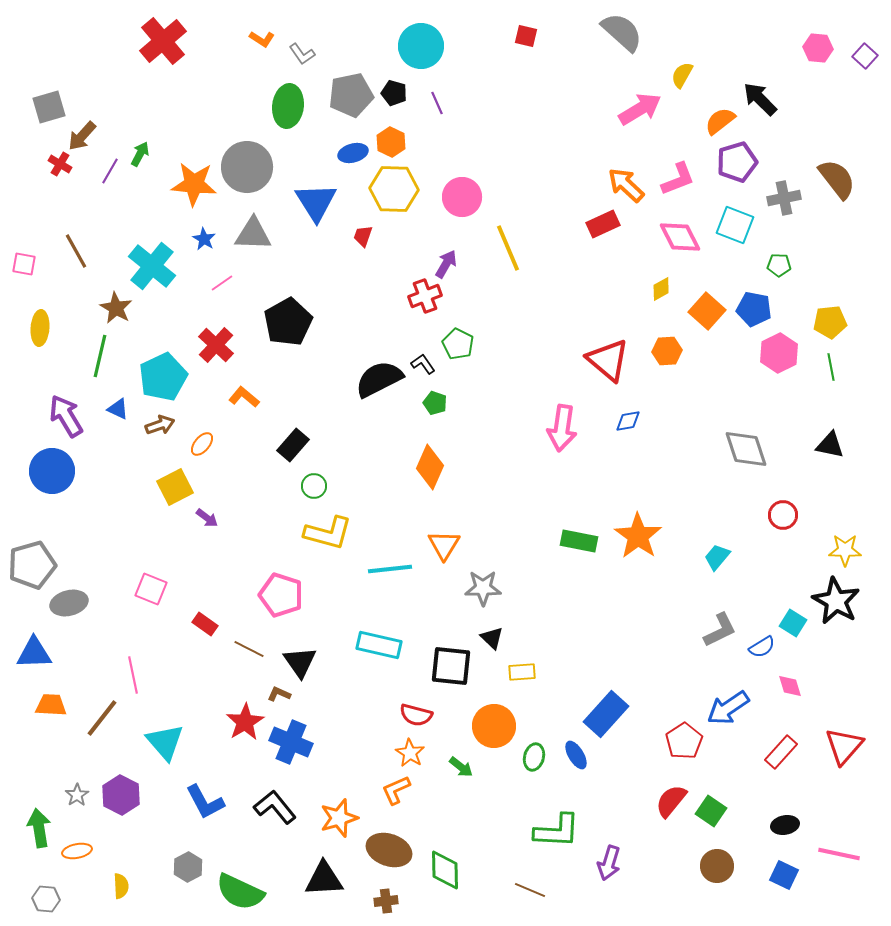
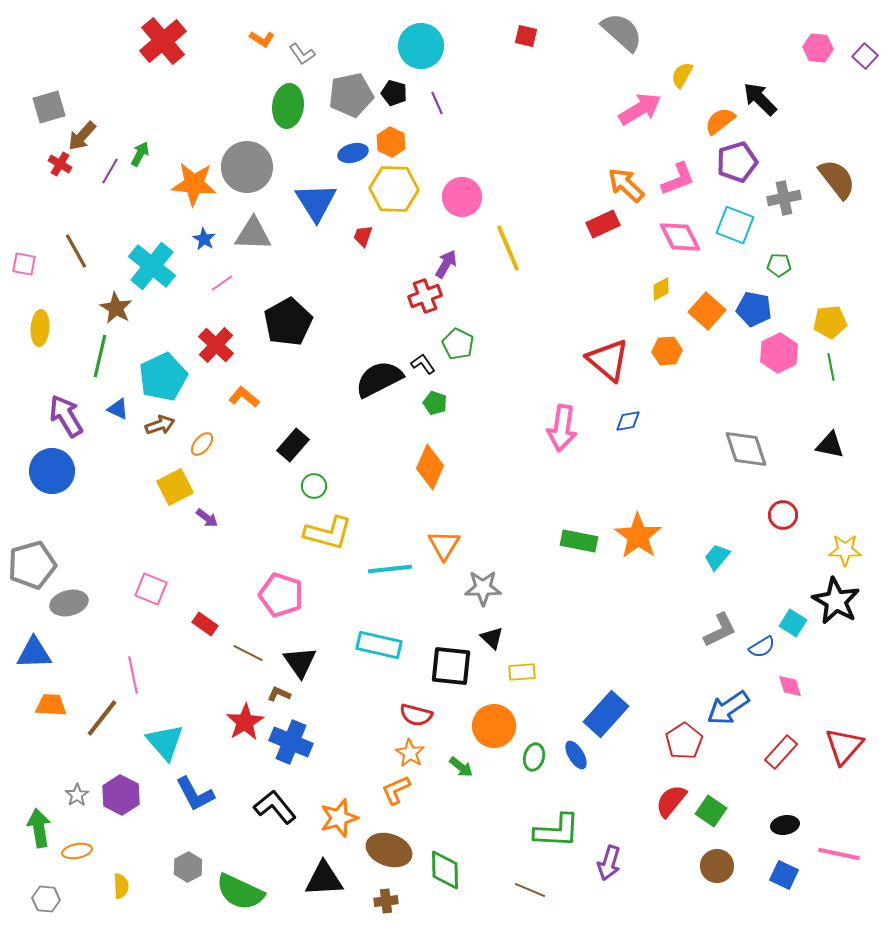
brown line at (249, 649): moved 1 px left, 4 px down
blue L-shape at (205, 802): moved 10 px left, 8 px up
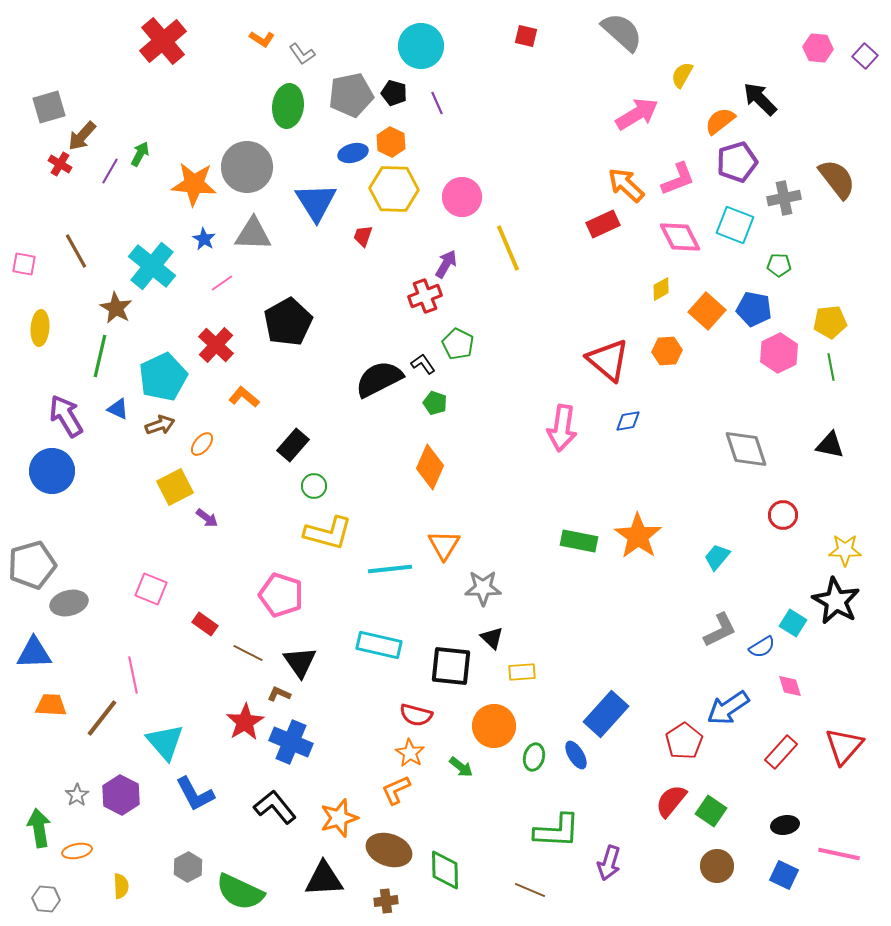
pink arrow at (640, 109): moved 3 px left, 5 px down
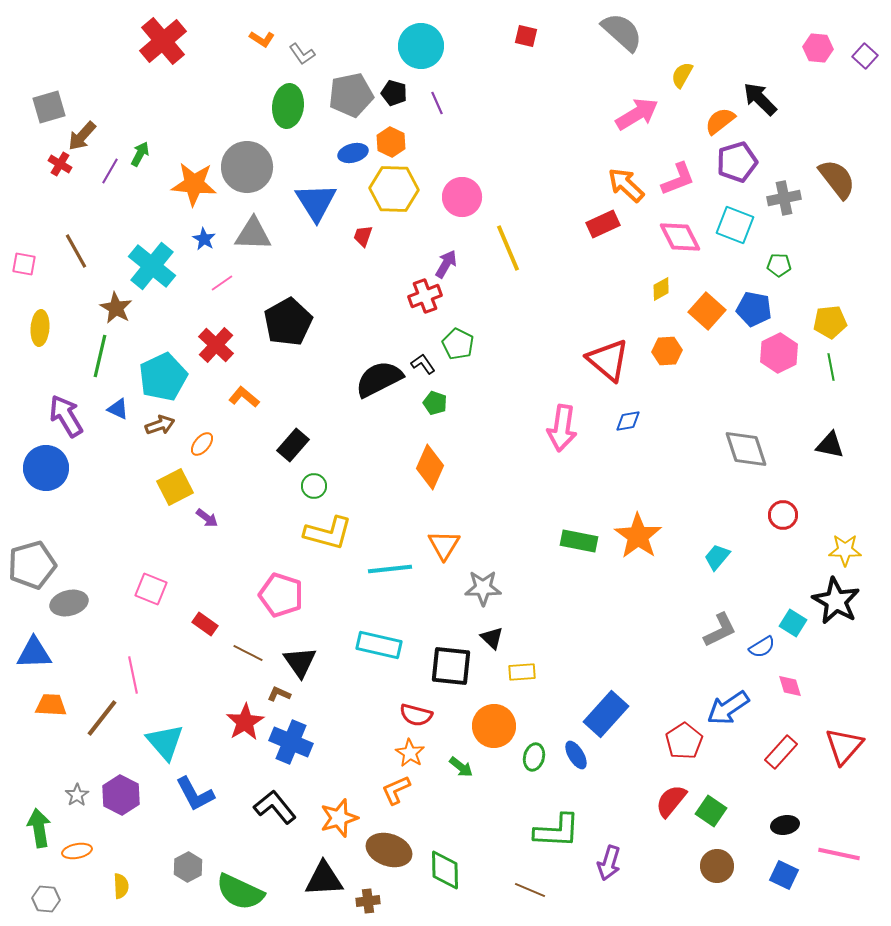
blue circle at (52, 471): moved 6 px left, 3 px up
brown cross at (386, 901): moved 18 px left
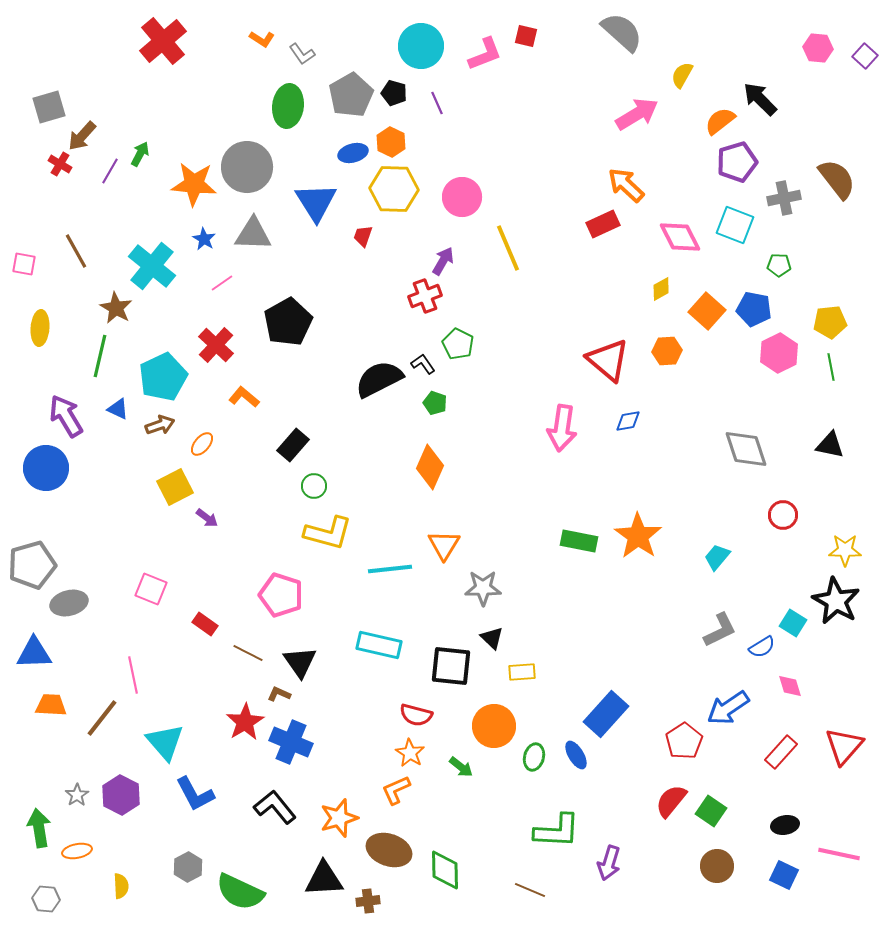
gray pentagon at (351, 95): rotated 18 degrees counterclockwise
pink L-shape at (678, 179): moved 193 px left, 125 px up
purple arrow at (446, 264): moved 3 px left, 3 px up
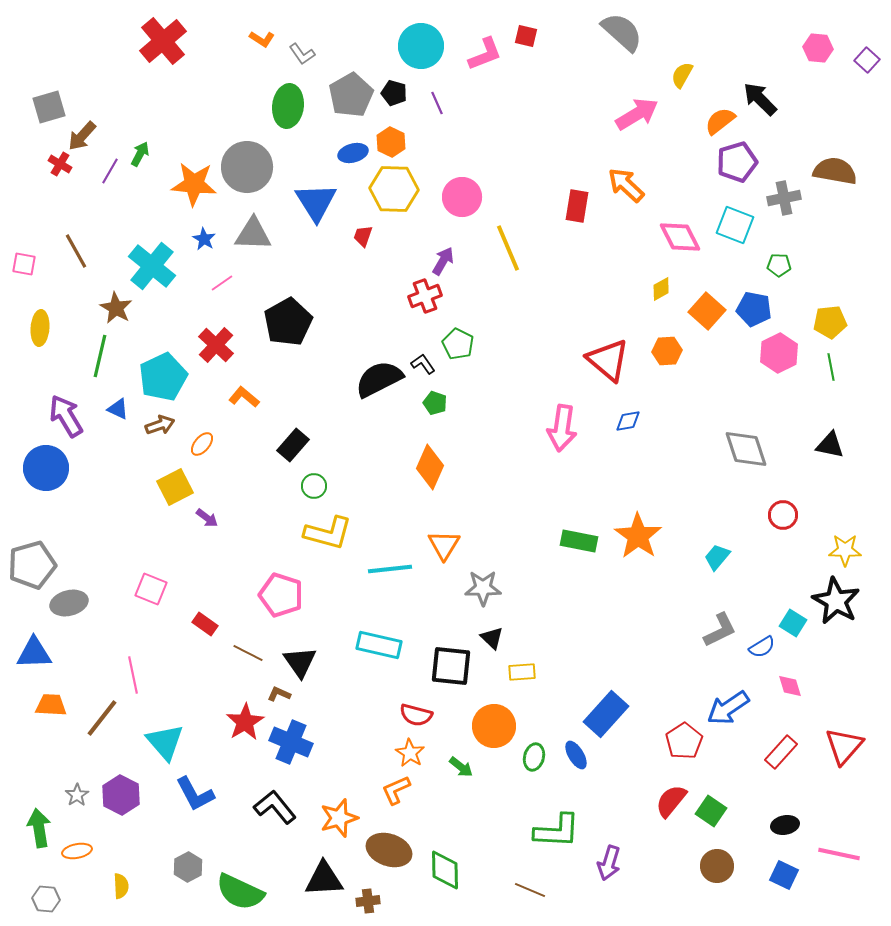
purple square at (865, 56): moved 2 px right, 4 px down
brown semicircle at (837, 179): moved 2 px left, 8 px up; rotated 42 degrees counterclockwise
red rectangle at (603, 224): moved 26 px left, 18 px up; rotated 56 degrees counterclockwise
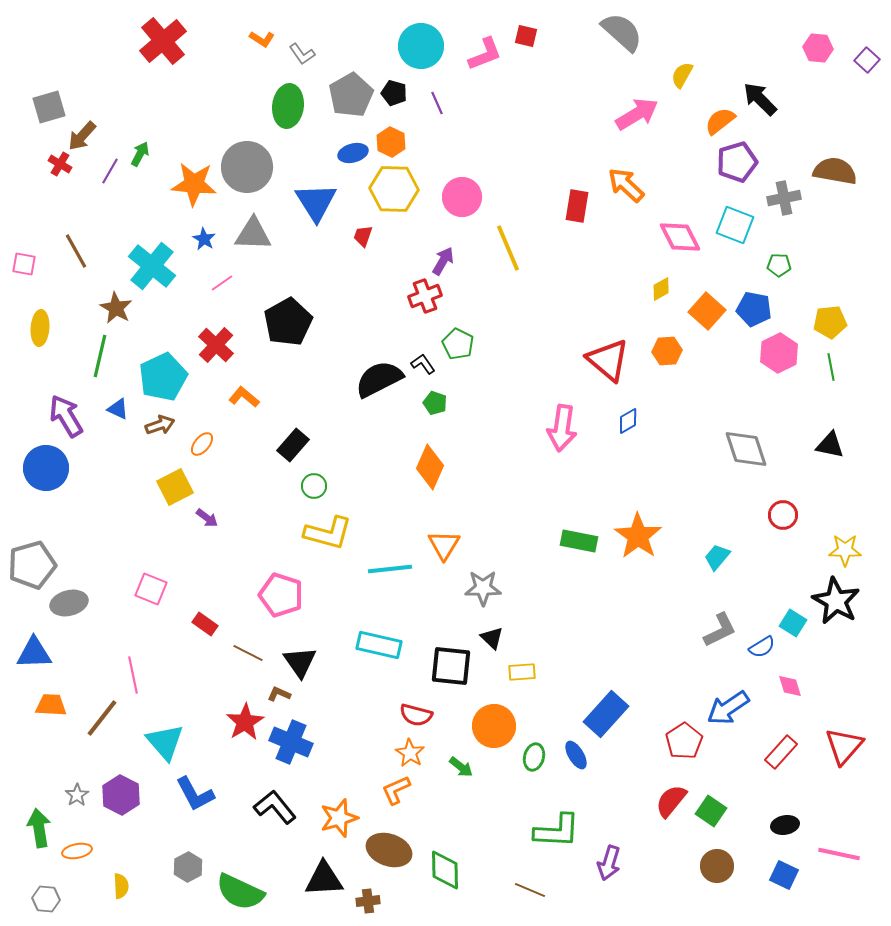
blue diamond at (628, 421): rotated 20 degrees counterclockwise
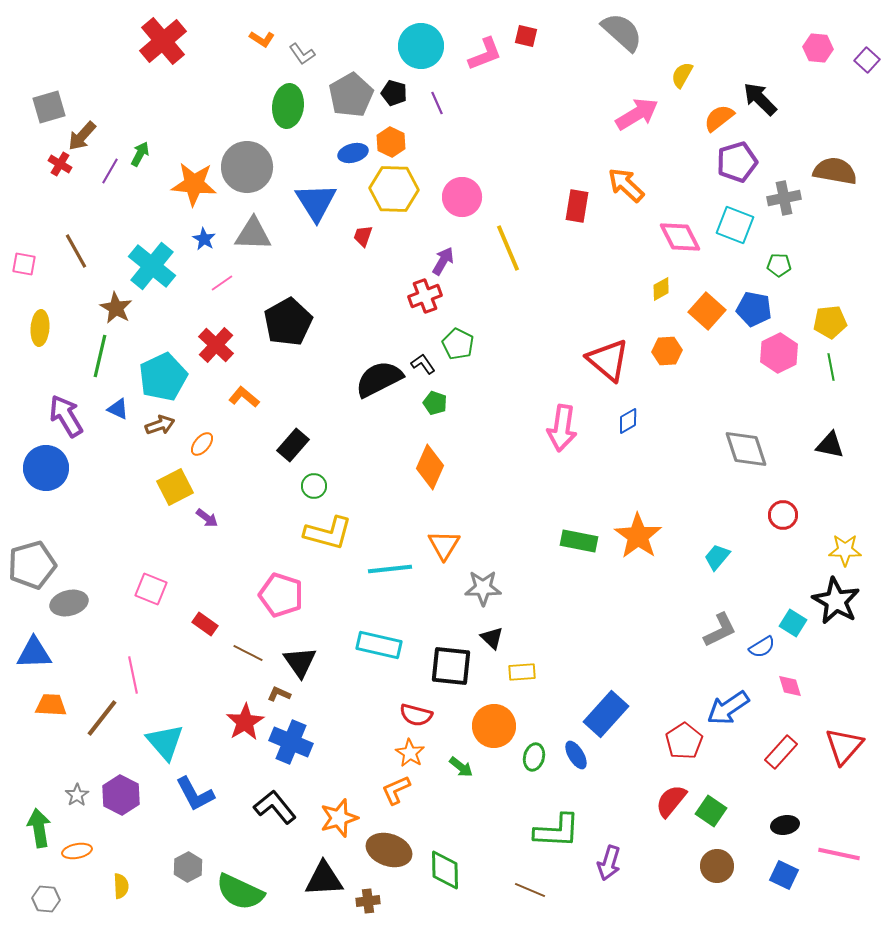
orange semicircle at (720, 121): moved 1 px left, 3 px up
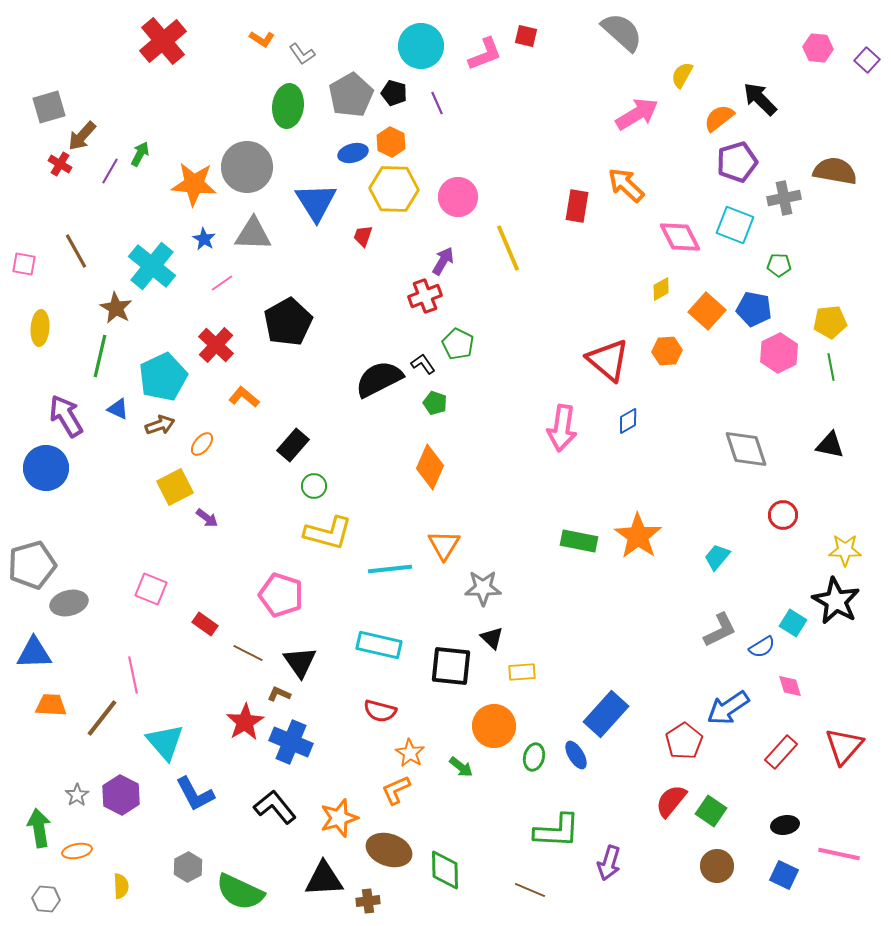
pink circle at (462, 197): moved 4 px left
red semicircle at (416, 715): moved 36 px left, 4 px up
